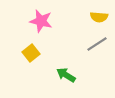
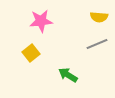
pink star: rotated 20 degrees counterclockwise
gray line: rotated 10 degrees clockwise
green arrow: moved 2 px right
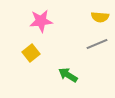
yellow semicircle: moved 1 px right
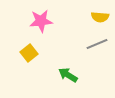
yellow square: moved 2 px left
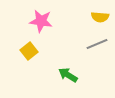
pink star: rotated 15 degrees clockwise
yellow square: moved 2 px up
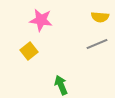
pink star: moved 1 px up
green arrow: moved 7 px left, 10 px down; rotated 36 degrees clockwise
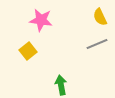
yellow semicircle: rotated 60 degrees clockwise
yellow square: moved 1 px left
green arrow: rotated 12 degrees clockwise
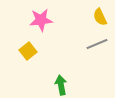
pink star: rotated 15 degrees counterclockwise
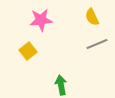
yellow semicircle: moved 8 px left
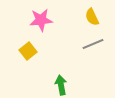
gray line: moved 4 px left
